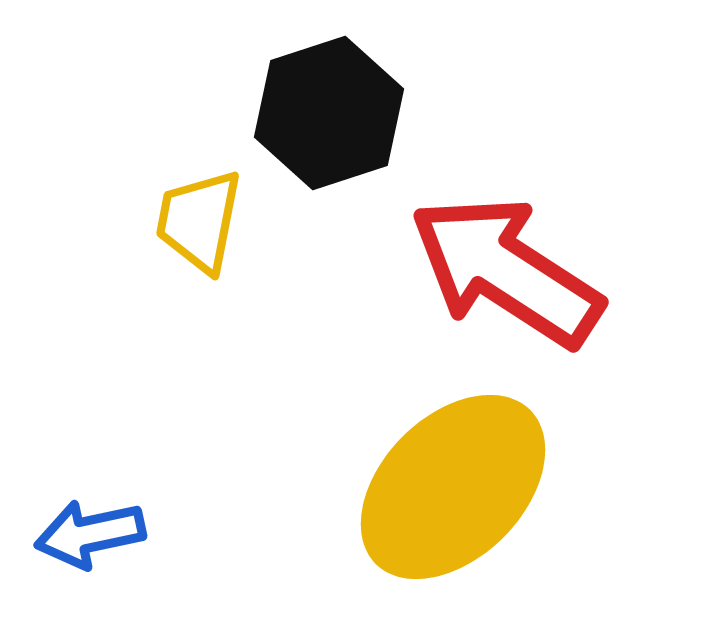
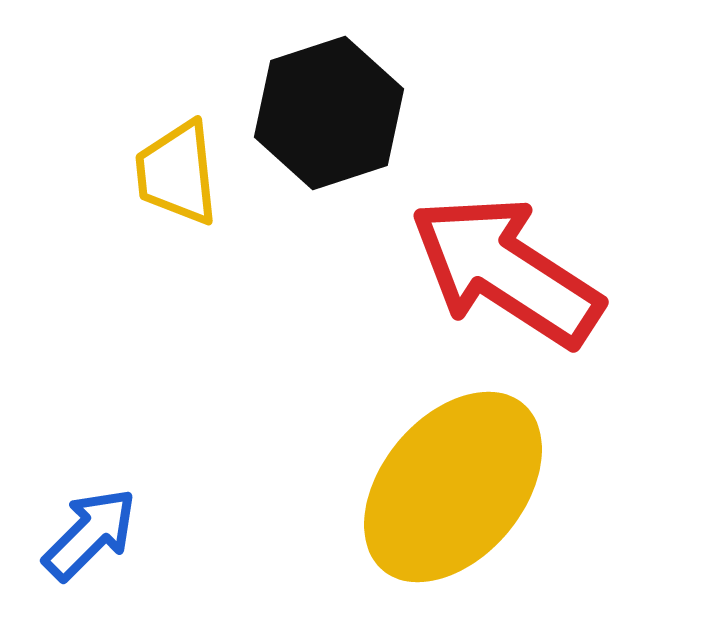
yellow trapezoid: moved 22 px left, 48 px up; rotated 17 degrees counterclockwise
yellow ellipse: rotated 5 degrees counterclockwise
blue arrow: rotated 147 degrees clockwise
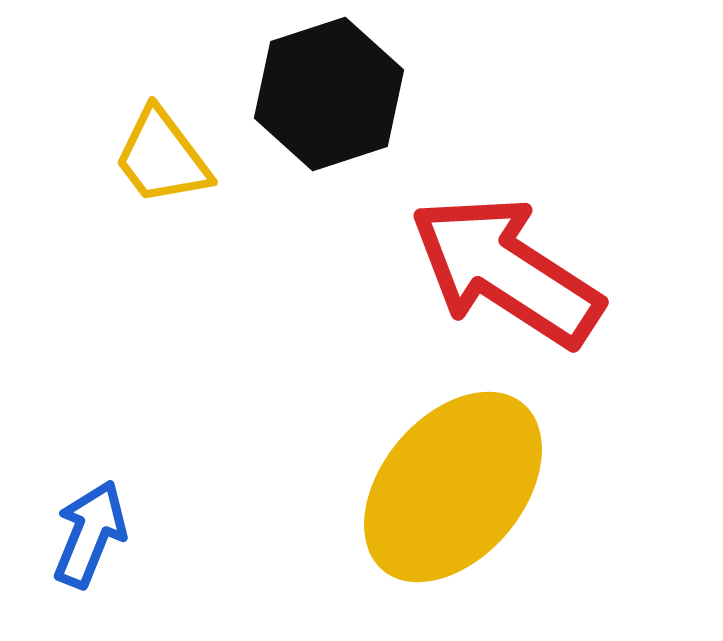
black hexagon: moved 19 px up
yellow trapezoid: moved 15 px left, 16 px up; rotated 31 degrees counterclockwise
blue arrow: rotated 23 degrees counterclockwise
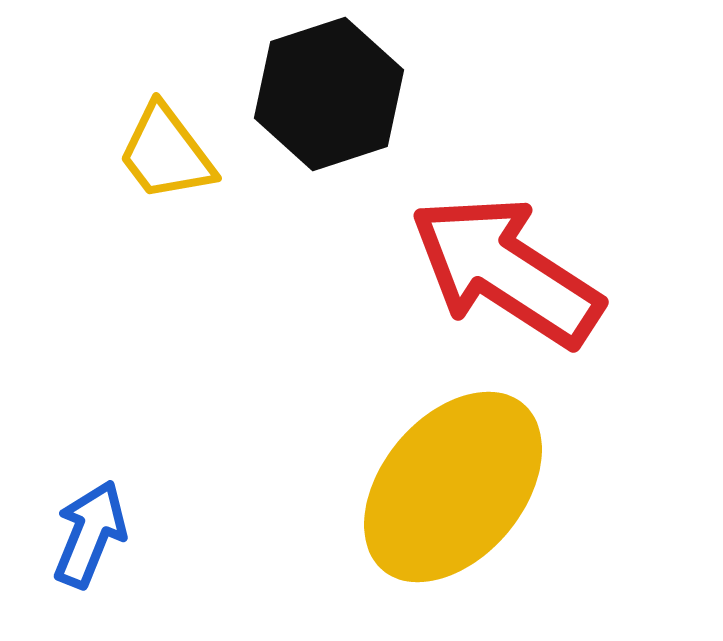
yellow trapezoid: moved 4 px right, 4 px up
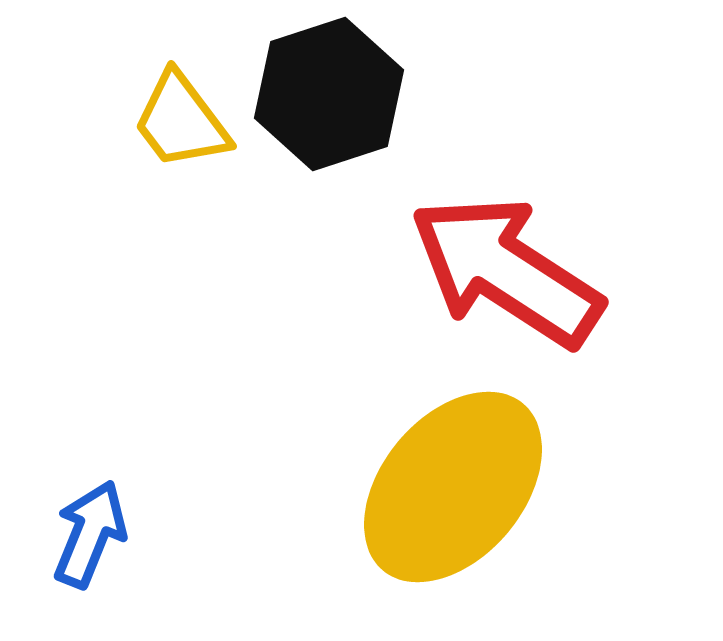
yellow trapezoid: moved 15 px right, 32 px up
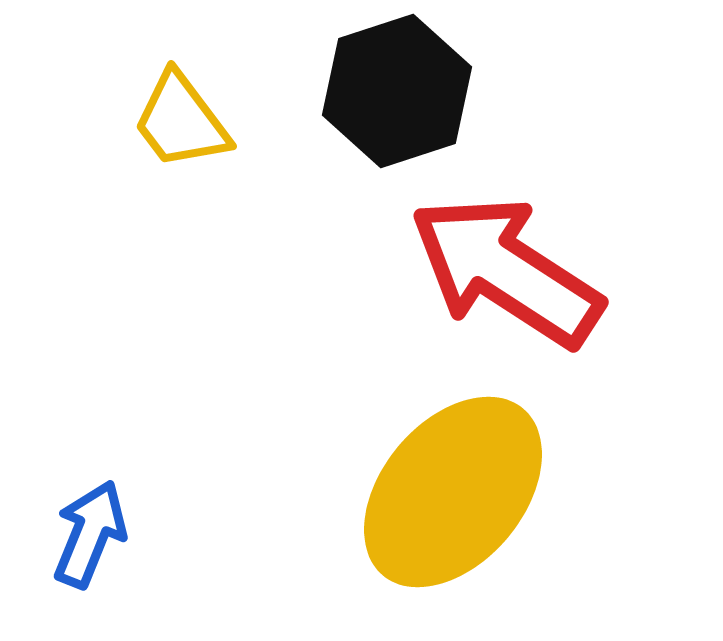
black hexagon: moved 68 px right, 3 px up
yellow ellipse: moved 5 px down
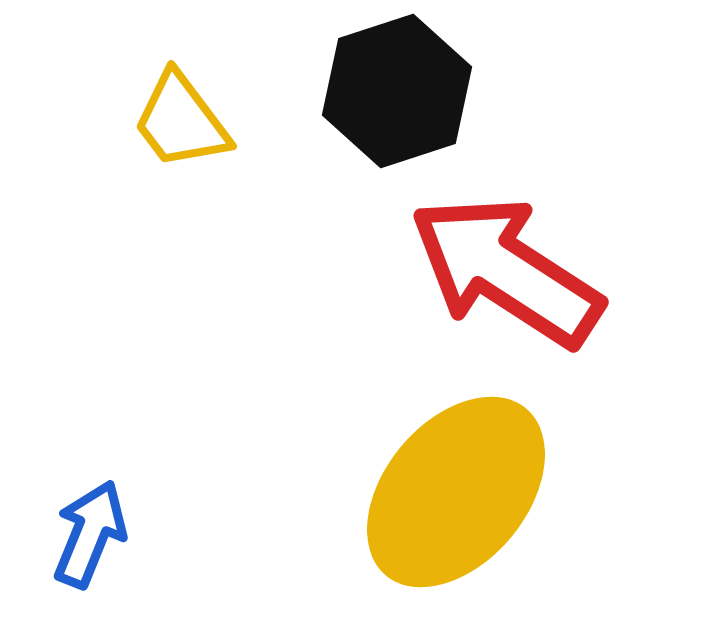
yellow ellipse: moved 3 px right
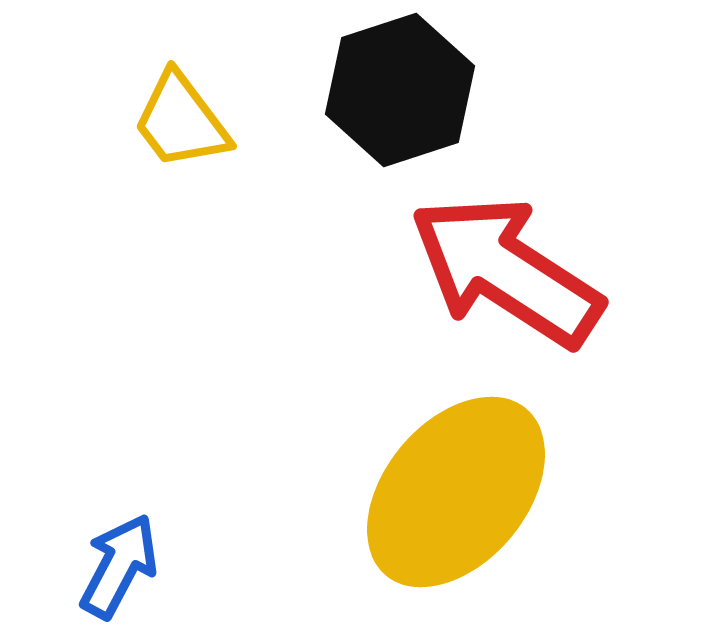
black hexagon: moved 3 px right, 1 px up
blue arrow: moved 29 px right, 32 px down; rotated 6 degrees clockwise
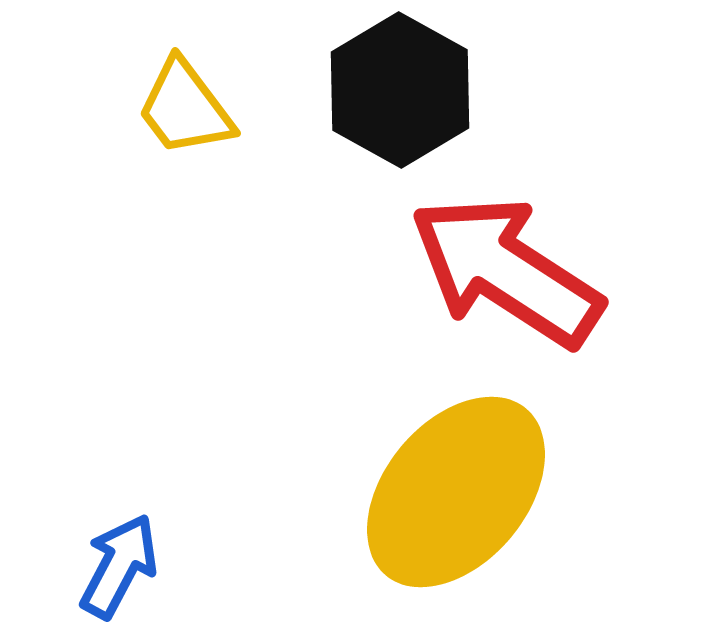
black hexagon: rotated 13 degrees counterclockwise
yellow trapezoid: moved 4 px right, 13 px up
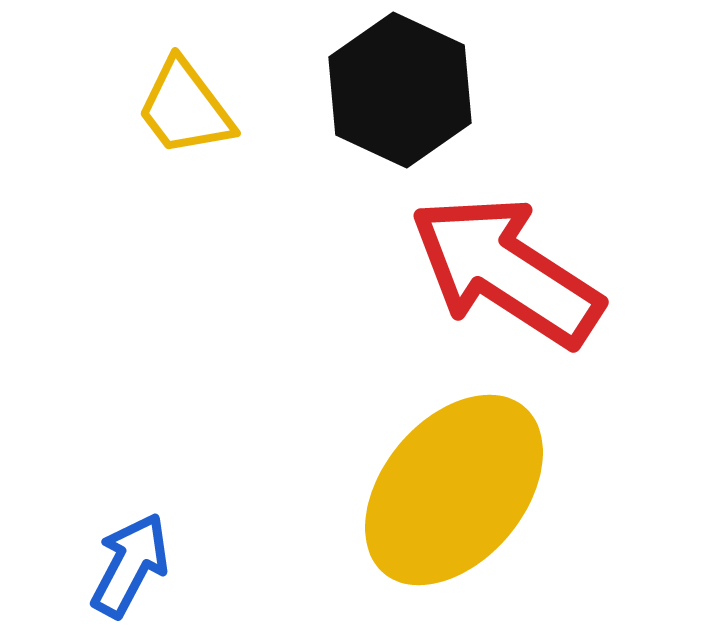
black hexagon: rotated 4 degrees counterclockwise
yellow ellipse: moved 2 px left, 2 px up
blue arrow: moved 11 px right, 1 px up
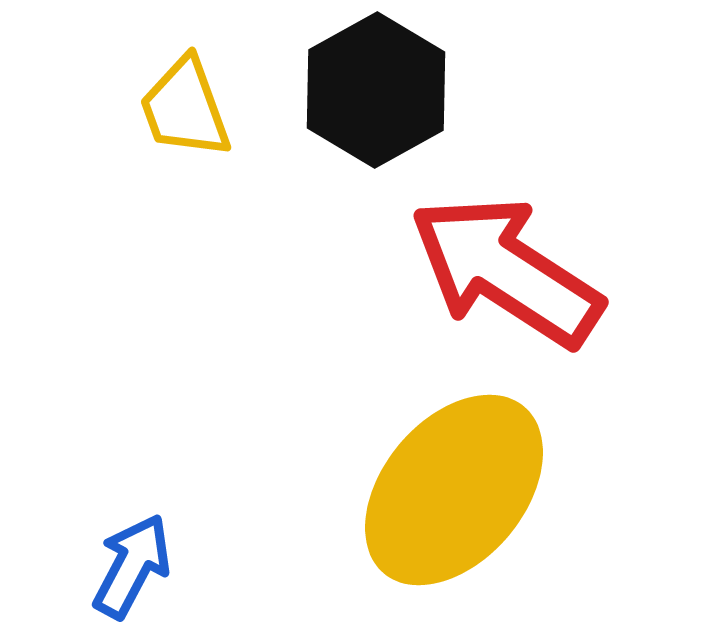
black hexagon: moved 24 px left; rotated 6 degrees clockwise
yellow trapezoid: rotated 17 degrees clockwise
blue arrow: moved 2 px right, 1 px down
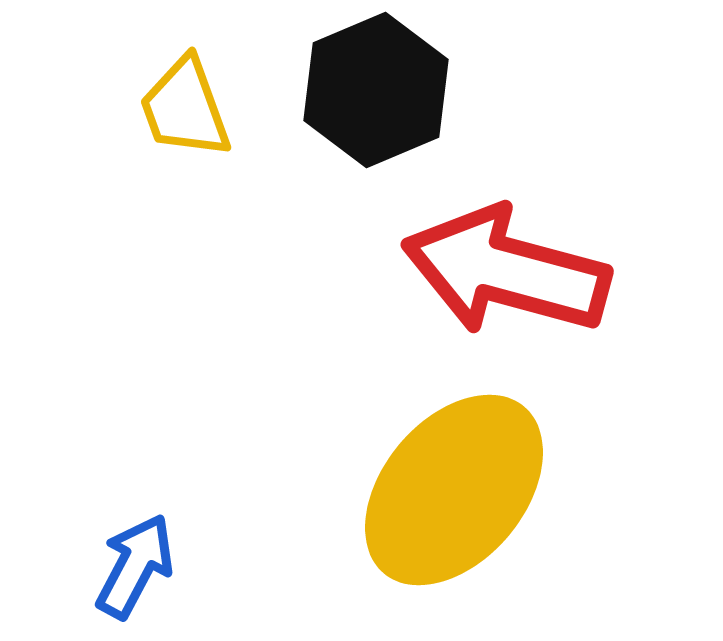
black hexagon: rotated 6 degrees clockwise
red arrow: rotated 18 degrees counterclockwise
blue arrow: moved 3 px right
